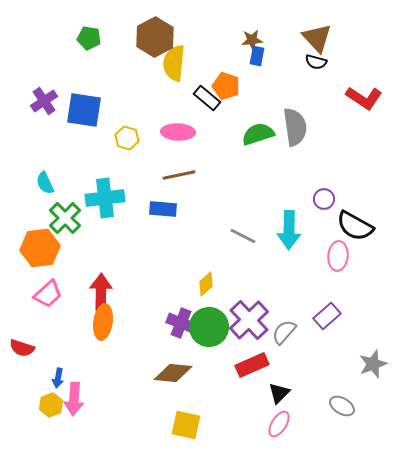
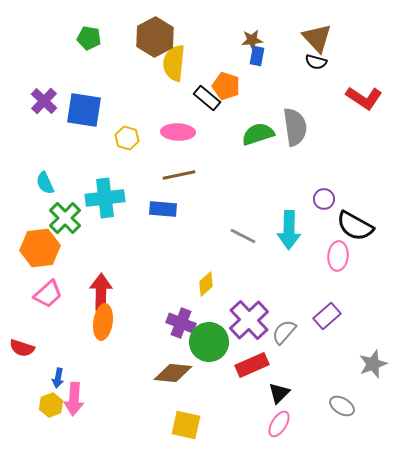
purple cross at (44, 101): rotated 12 degrees counterclockwise
green circle at (209, 327): moved 15 px down
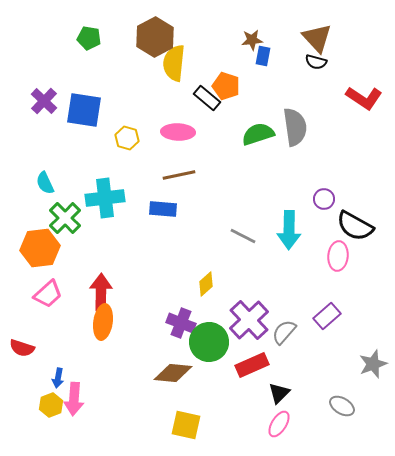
blue rectangle at (257, 56): moved 6 px right
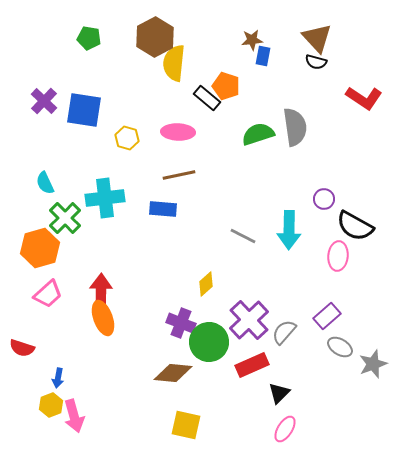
orange hexagon at (40, 248): rotated 9 degrees counterclockwise
orange ellipse at (103, 322): moved 4 px up; rotated 28 degrees counterclockwise
pink arrow at (74, 399): moved 17 px down; rotated 20 degrees counterclockwise
gray ellipse at (342, 406): moved 2 px left, 59 px up
pink ellipse at (279, 424): moved 6 px right, 5 px down
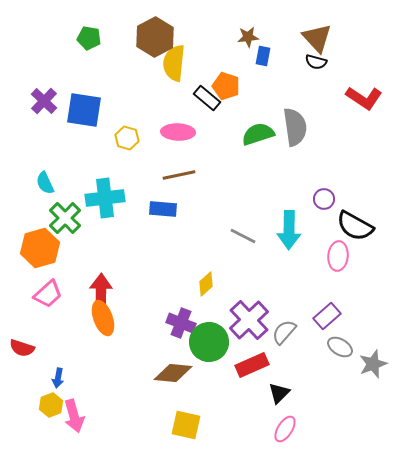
brown star at (252, 40): moved 4 px left, 3 px up
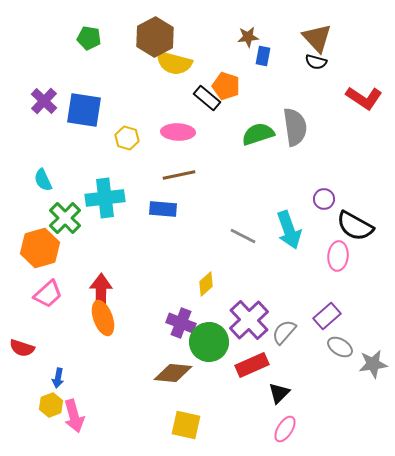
yellow semicircle at (174, 63): rotated 81 degrees counterclockwise
cyan semicircle at (45, 183): moved 2 px left, 3 px up
cyan arrow at (289, 230): rotated 21 degrees counterclockwise
gray star at (373, 364): rotated 12 degrees clockwise
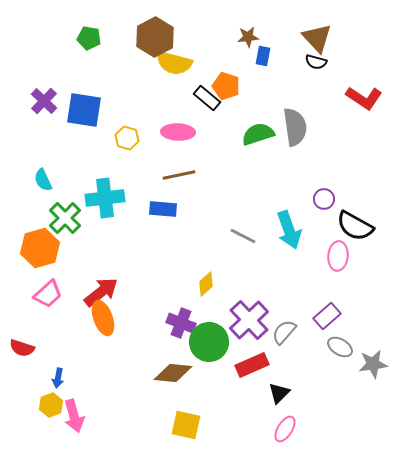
red arrow at (101, 292): rotated 51 degrees clockwise
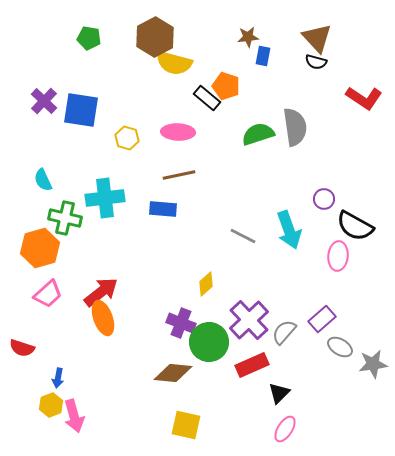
blue square at (84, 110): moved 3 px left
green cross at (65, 218): rotated 32 degrees counterclockwise
purple rectangle at (327, 316): moved 5 px left, 3 px down
